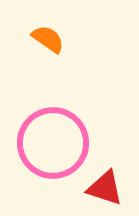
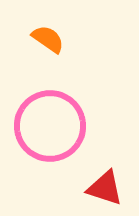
pink circle: moved 3 px left, 17 px up
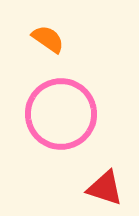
pink circle: moved 11 px right, 12 px up
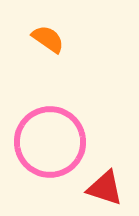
pink circle: moved 11 px left, 28 px down
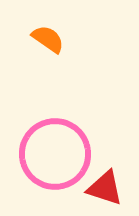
pink circle: moved 5 px right, 12 px down
